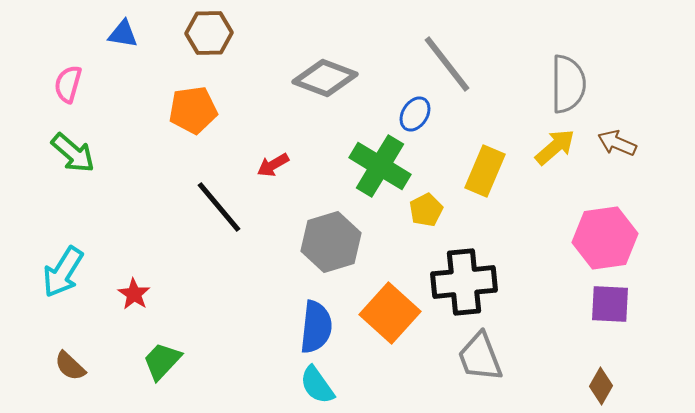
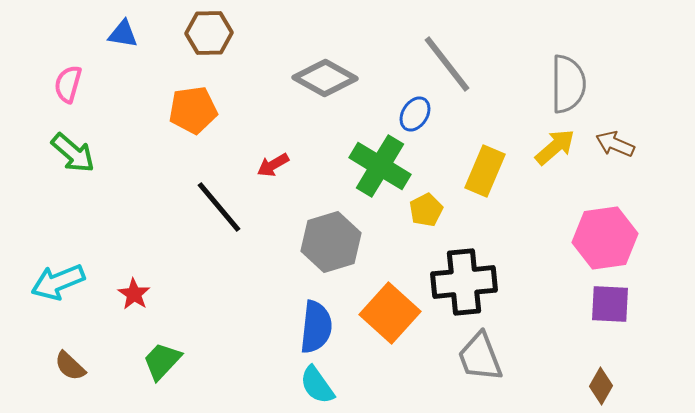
gray diamond: rotated 8 degrees clockwise
brown arrow: moved 2 px left, 1 px down
cyan arrow: moved 5 px left, 10 px down; rotated 36 degrees clockwise
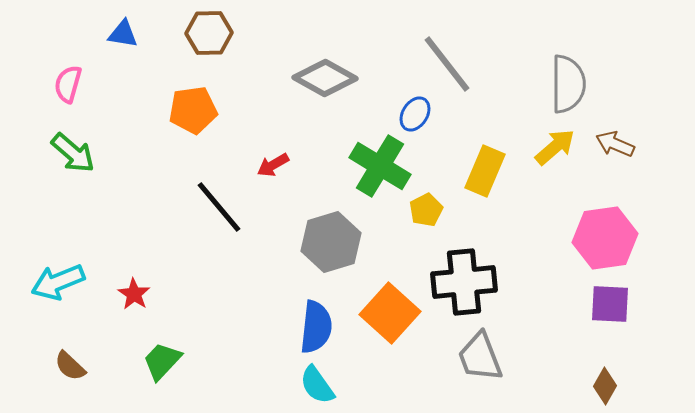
brown diamond: moved 4 px right
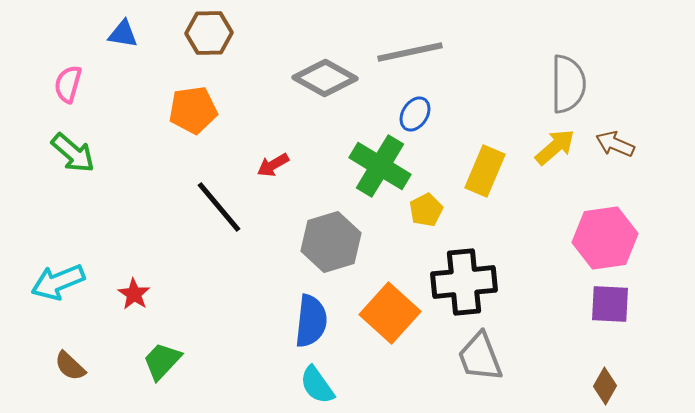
gray line: moved 37 px left, 12 px up; rotated 64 degrees counterclockwise
blue semicircle: moved 5 px left, 6 px up
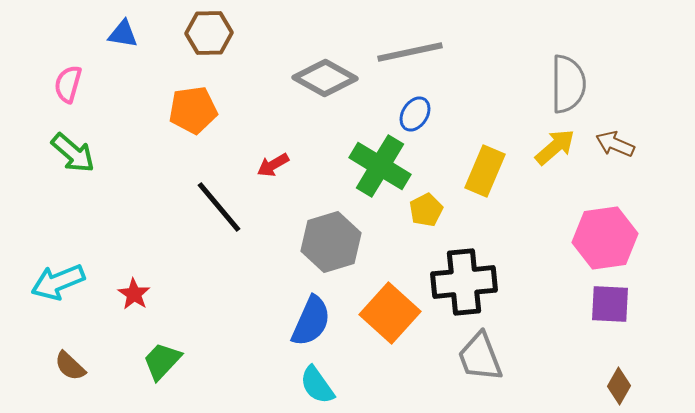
blue semicircle: rotated 18 degrees clockwise
brown diamond: moved 14 px right
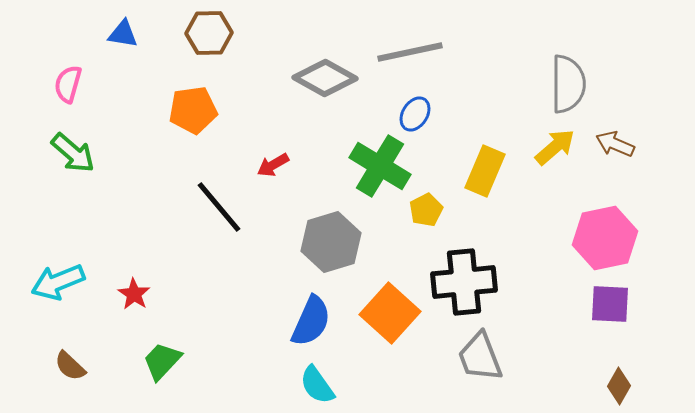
pink hexagon: rotated 4 degrees counterclockwise
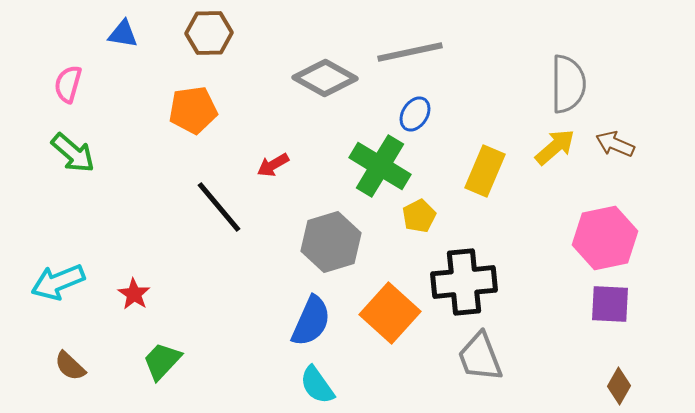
yellow pentagon: moved 7 px left, 6 px down
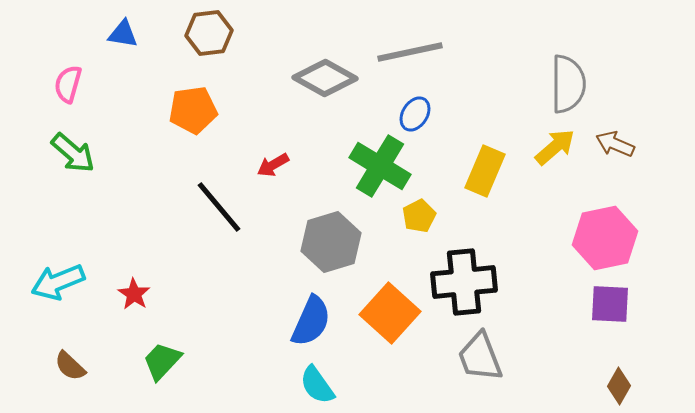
brown hexagon: rotated 6 degrees counterclockwise
